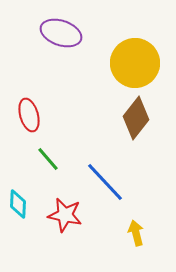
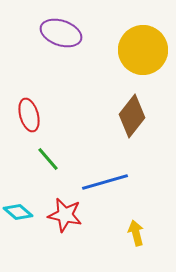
yellow circle: moved 8 px right, 13 px up
brown diamond: moved 4 px left, 2 px up
blue line: rotated 63 degrees counterclockwise
cyan diamond: moved 8 px down; rotated 52 degrees counterclockwise
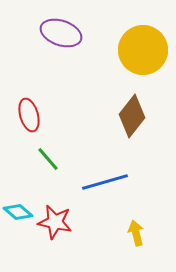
red star: moved 10 px left, 7 px down
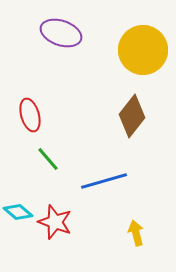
red ellipse: moved 1 px right
blue line: moved 1 px left, 1 px up
red star: rotated 8 degrees clockwise
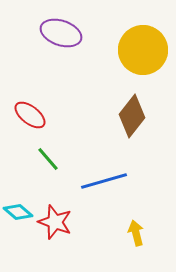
red ellipse: rotated 36 degrees counterclockwise
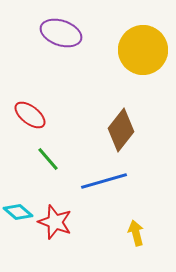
brown diamond: moved 11 px left, 14 px down
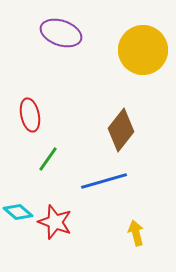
red ellipse: rotated 40 degrees clockwise
green line: rotated 76 degrees clockwise
